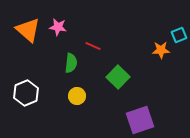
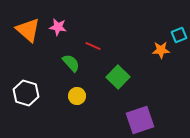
green semicircle: rotated 48 degrees counterclockwise
white hexagon: rotated 20 degrees counterclockwise
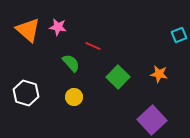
orange star: moved 2 px left, 24 px down; rotated 12 degrees clockwise
yellow circle: moved 3 px left, 1 px down
purple square: moved 12 px right; rotated 24 degrees counterclockwise
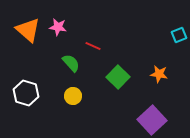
yellow circle: moved 1 px left, 1 px up
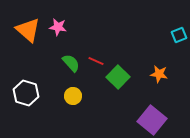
red line: moved 3 px right, 15 px down
purple square: rotated 8 degrees counterclockwise
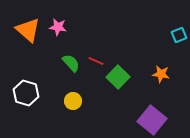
orange star: moved 2 px right
yellow circle: moved 5 px down
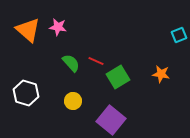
green square: rotated 15 degrees clockwise
purple square: moved 41 px left
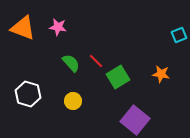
orange triangle: moved 5 px left, 2 px up; rotated 20 degrees counterclockwise
red line: rotated 21 degrees clockwise
white hexagon: moved 2 px right, 1 px down
purple square: moved 24 px right
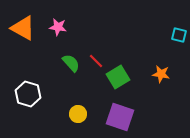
orange triangle: rotated 8 degrees clockwise
cyan square: rotated 35 degrees clockwise
yellow circle: moved 5 px right, 13 px down
purple square: moved 15 px left, 3 px up; rotated 20 degrees counterclockwise
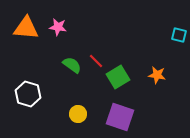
orange triangle: moved 3 px right; rotated 24 degrees counterclockwise
green semicircle: moved 1 px right, 2 px down; rotated 12 degrees counterclockwise
orange star: moved 4 px left, 1 px down
